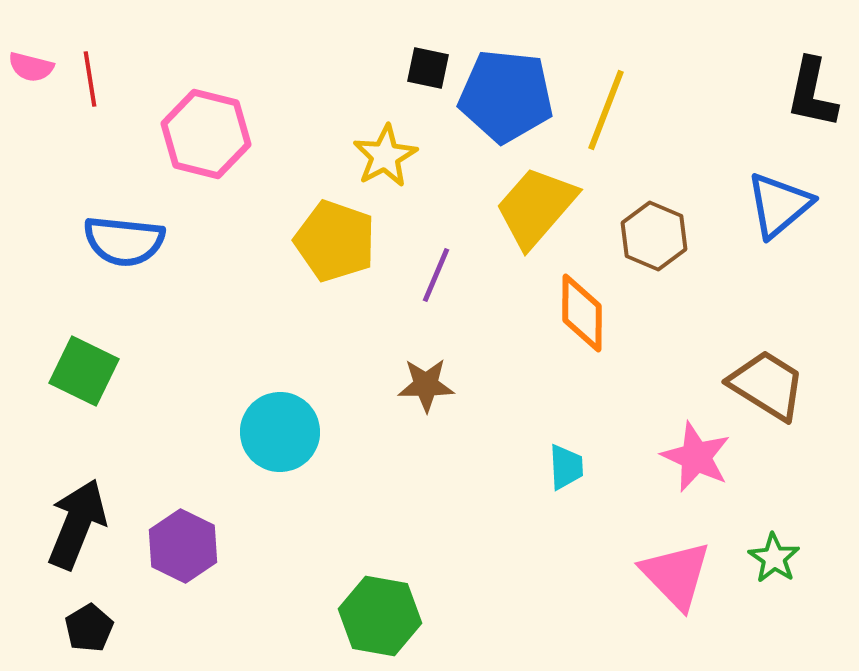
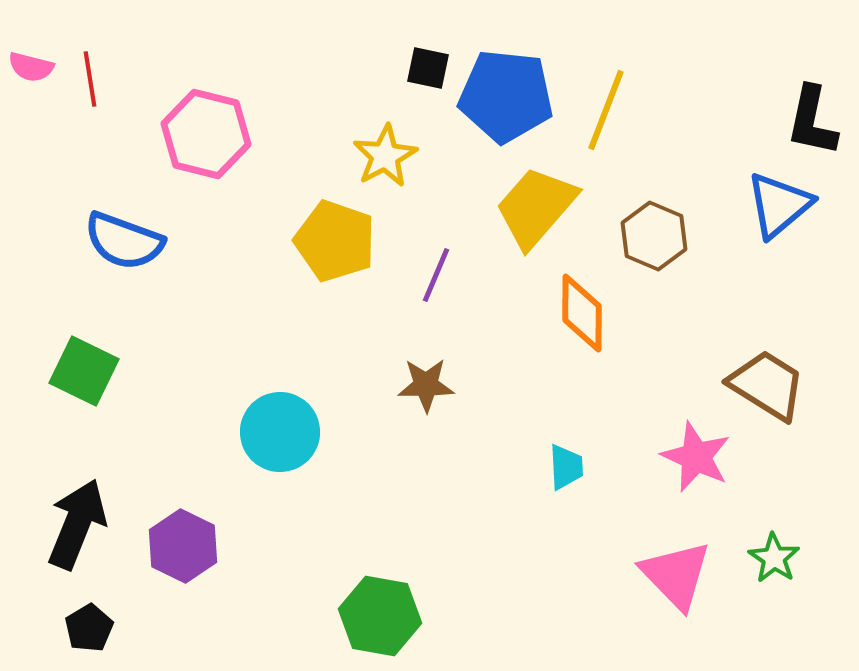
black L-shape: moved 28 px down
blue semicircle: rotated 14 degrees clockwise
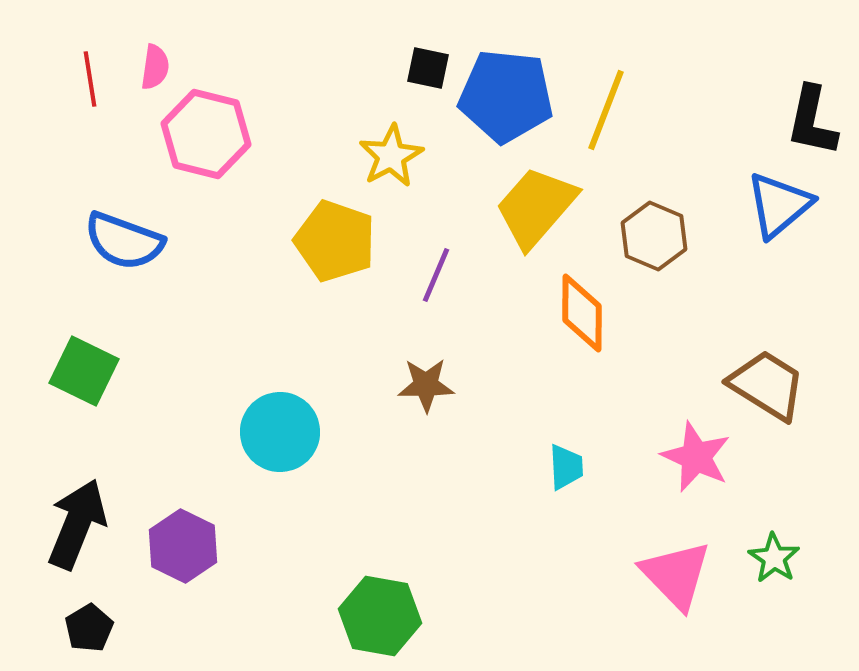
pink semicircle: moved 124 px right; rotated 96 degrees counterclockwise
yellow star: moved 6 px right
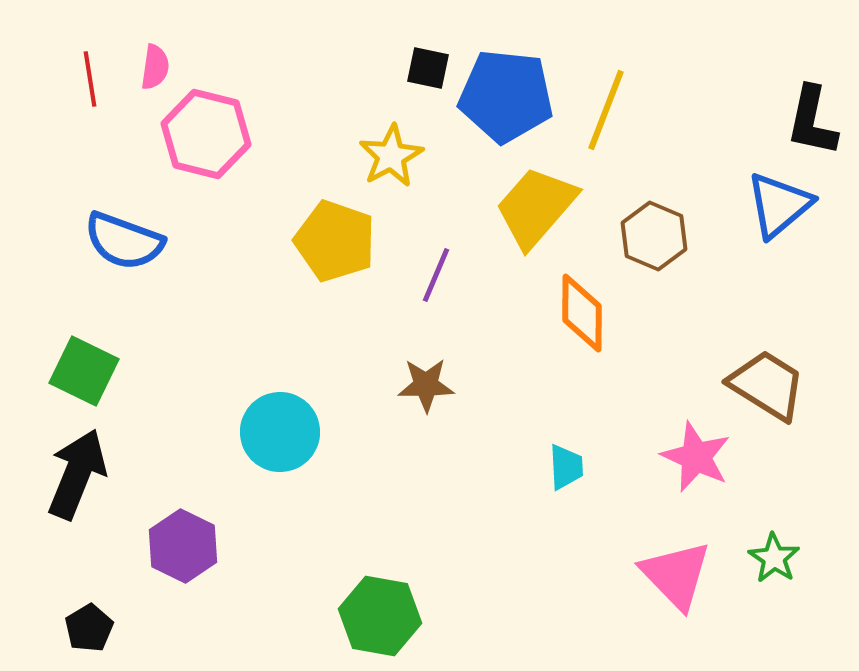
black arrow: moved 50 px up
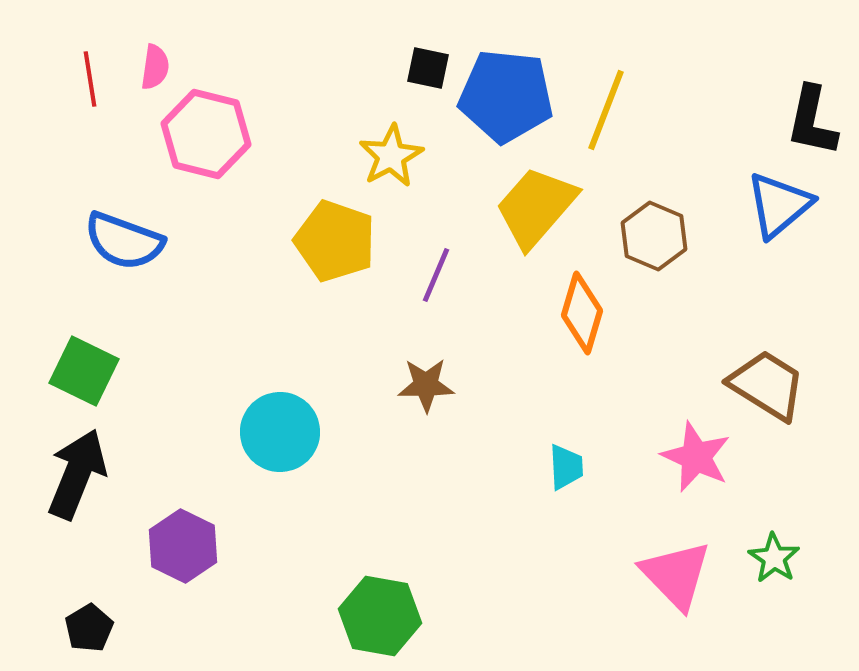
orange diamond: rotated 16 degrees clockwise
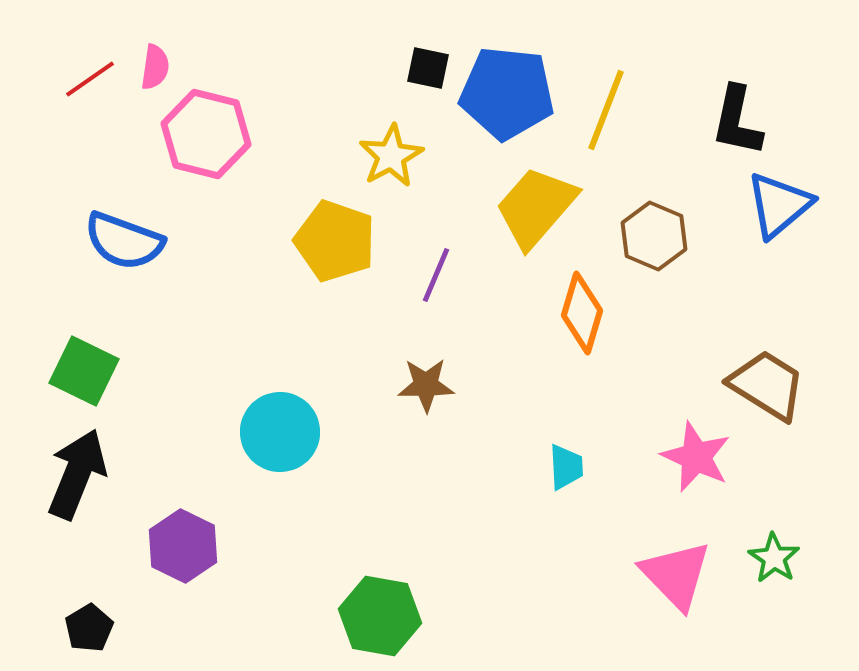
red line: rotated 64 degrees clockwise
blue pentagon: moved 1 px right, 3 px up
black L-shape: moved 75 px left
